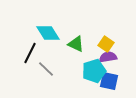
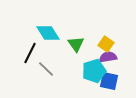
green triangle: rotated 30 degrees clockwise
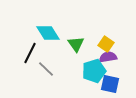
blue square: moved 1 px right, 3 px down
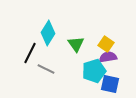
cyan diamond: rotated 65 degrees clockwise
gray line: rotated 18 degrees counterclockwise
